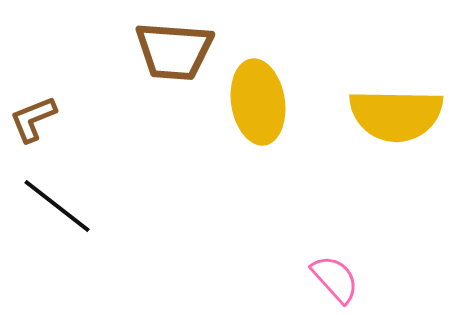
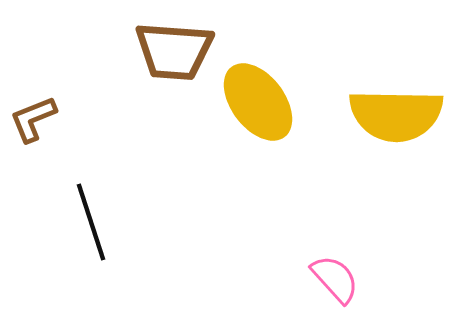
yellow ellipse: rotated 28 degrees counterclockwise
black line: moved 34 px right, 16 px down; rotated 34 degrees clockwise
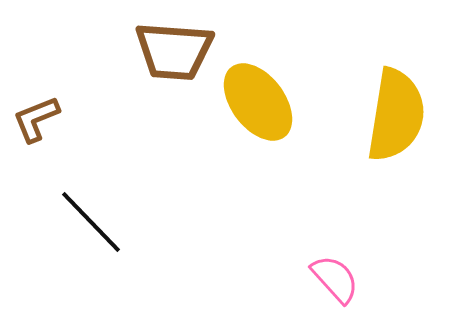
yellow semicircle: rotated 82 degrees counterclockwise
brown L-shape: moved 3 px right
black line: rotated 26 degrees counterclockwise
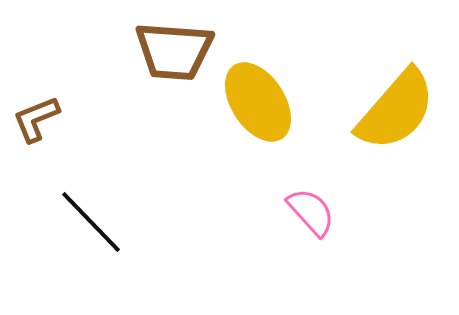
yellow ellipse: rotated 4 degrees clockwise
yellow semicircle: moved 5 px up; rotated 32 degrees clockwise
pink semicircle: moved 24 px left, 67 px up
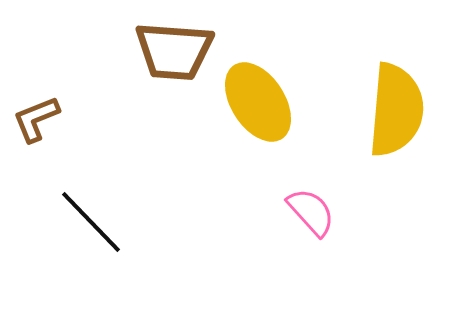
yellow semicircle: rotated 36 degrees counterclockwise
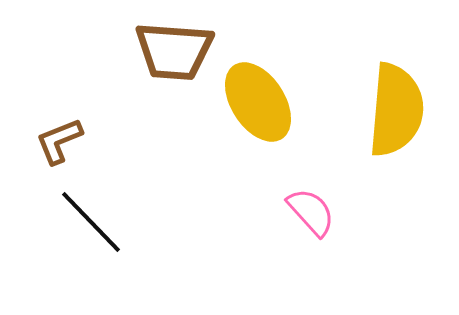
brown L-shape: moved 23 px right, 22 px down
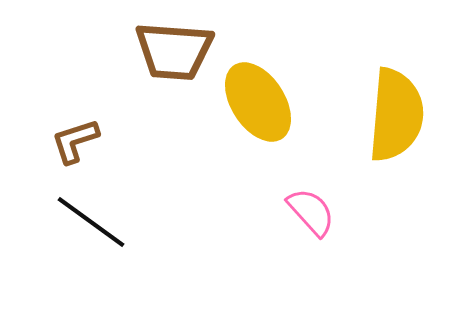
yellow semicircle: moved 5 px down
brown L-shape: moved 16 px right; rotated 4 degrees clockwise
black line: rotated 10 degrees counterclockwise
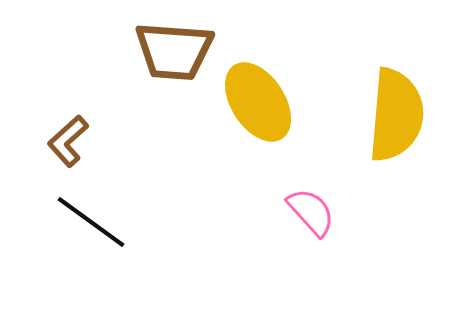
brown L-shape: moved 7 px left; rotated 24 degrees counterclockwise
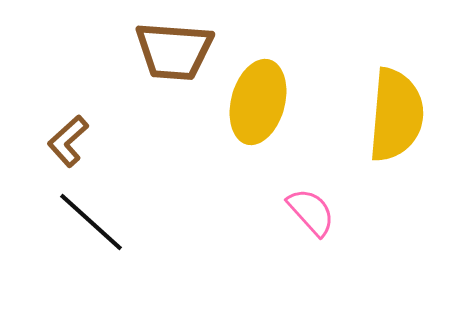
yellow ellipse: rotated 48 degrees clockwise
black line: rotated 6 degrees clockwise
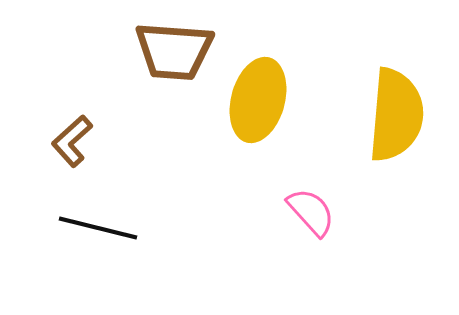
yellow ellipse: moved 2 px up
brown L-shape: moved 4 px right
black line: moved 7 px right, 6 px down; rotated 28 degrees counterclockwise
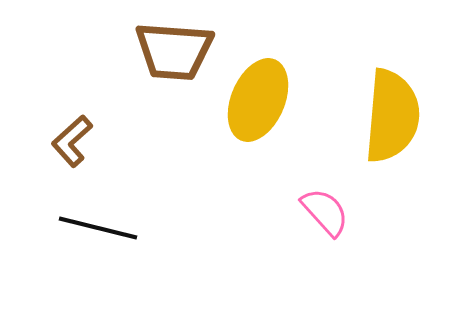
yellow ellipse: rotated 8 degrees clockwise
yellow semicircle: moved 4 px left, 1 px down
pink semicircle: moved 14 px right
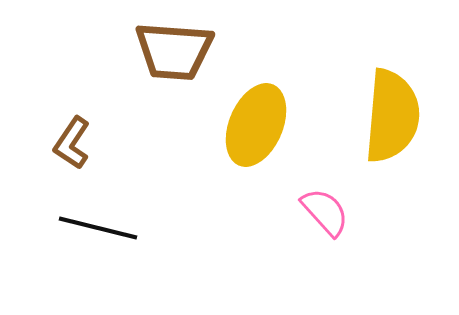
yellow ellipse: moved 2 px left, 25 px down
brown L-shape: moved 2 px down; rotated 14 degrees counterclockwise
